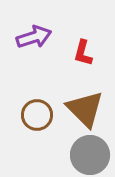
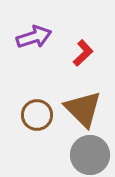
red L-shape: rotated 148 degrees counterclockwise
brown triangle: moved 2 px left
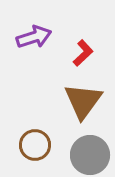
brown triangle: moved 8 px up; rotated 21 degrees clockwise
brown circle: moved 2 px left, 30 px down
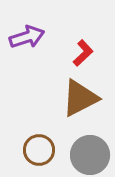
purple arrow: moved 7 px left
brown triangle: moved 3 px left, 3 px up; rotated 27 degrees clockwise
brown circle: moved 4 px right, 5 px down
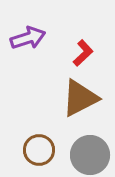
purple arrow: moved 1 px right, 1 px down
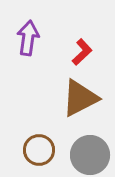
purple arrow: rotated 64 degrees counterclockwise
red L-shape: moved 1 px left, 1 px up
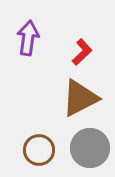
gray circle: moved 7 px up
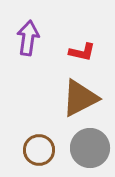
red L-shape: rotated 56 degrees clockwise
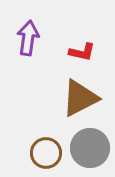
brown circle: moved 7 px right, 3 px down
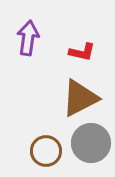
gray circle: moved 1 px right, 5 px up
brown circle: moved 2 px up
